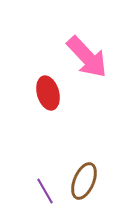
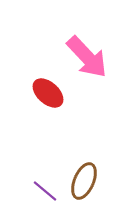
red ellipse: rotated 32 degrees counterclockwise
purple line: rotated 20 degrees counterclockwise
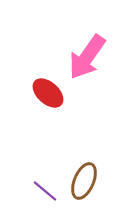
pink arrow: rotated 78 degrees clockwise
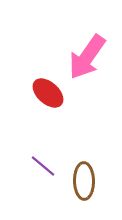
brown ellipse: rotated 24 degrees counterclockwise
purple line: moved 2 px left, 25 px up
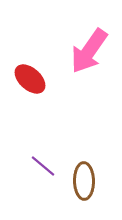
pink arrow: moved 2 px right, 6 px up
red ellipse: moved 18 px left, 14 px up
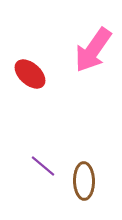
pink arrow: moved 4 px right, 1 px up
red ellipse: moved 5 px up
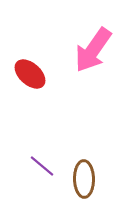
purple line: moved 1 px left
brown ellipse: moved 2 px up
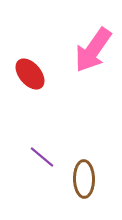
red ellipse: rotated 8 degrees clockwise
purple line: moved 9 px up
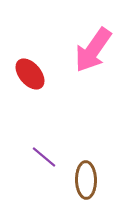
purple line: moved 2 px right
brown ellipse: moved 2 px right, 1 px down
